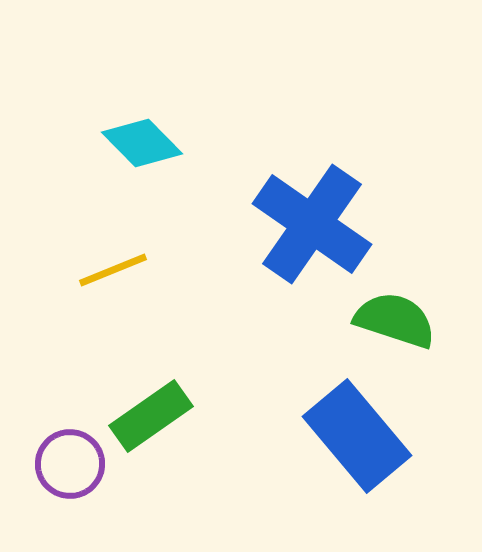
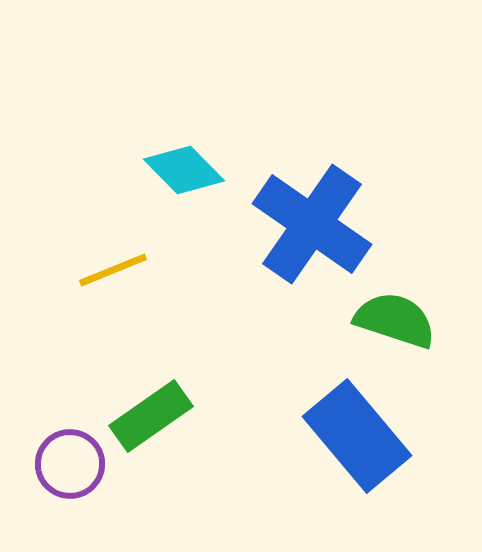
cyan diamond: moved 42 px right, 27 px down
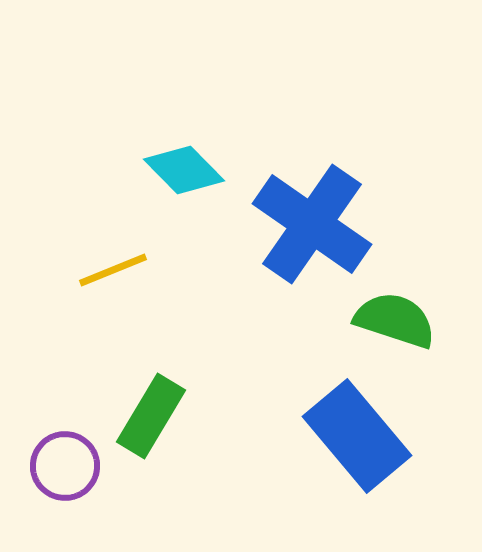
green rectangle: rotated 24 degrees counterclockwise
purple circle: moved 5 px left, 2 px down
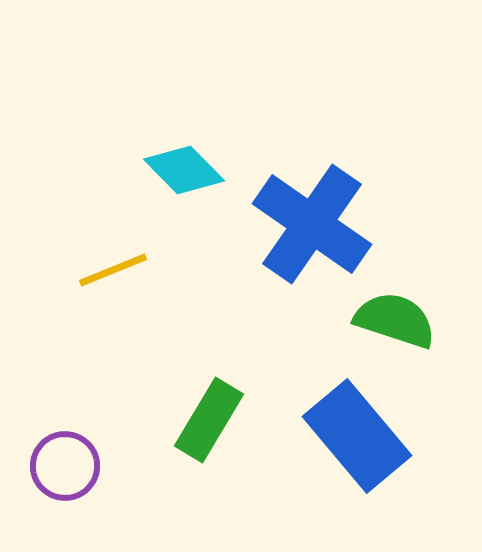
green rectangle: moved 58 px right, 4 px down
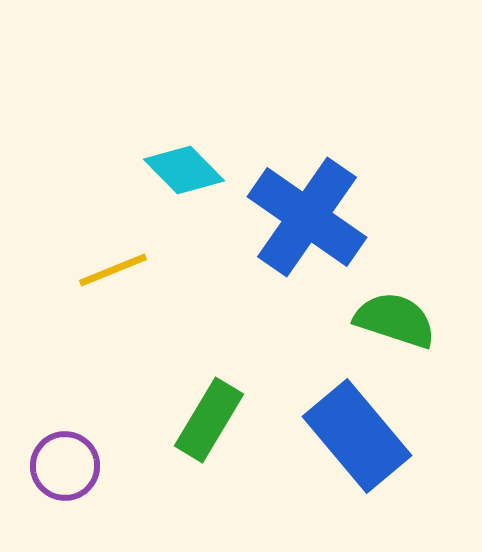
blue cross: moved 5 px left, 7 px up
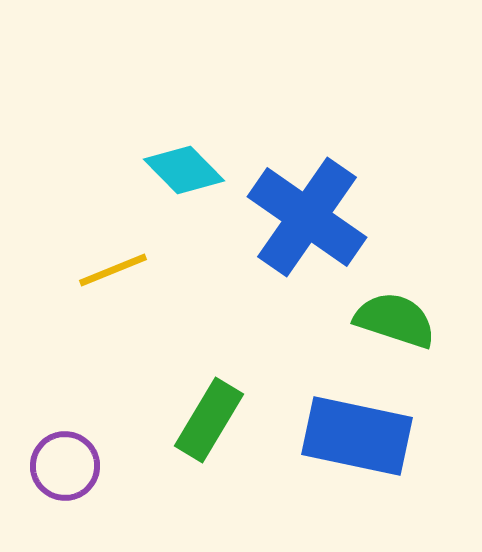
blue rectangle: rotated 38 degrees counterclockwise
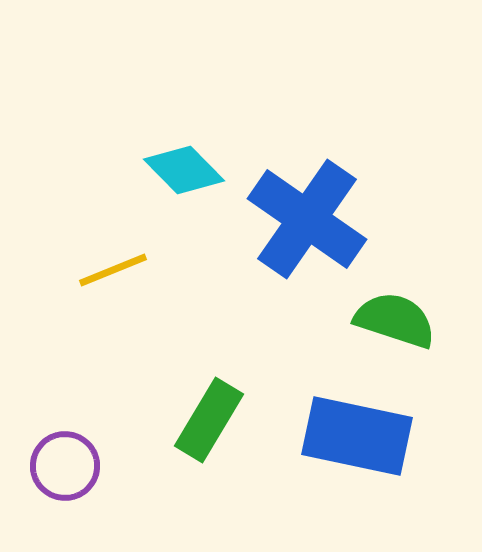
blue cross: moved 2 px down
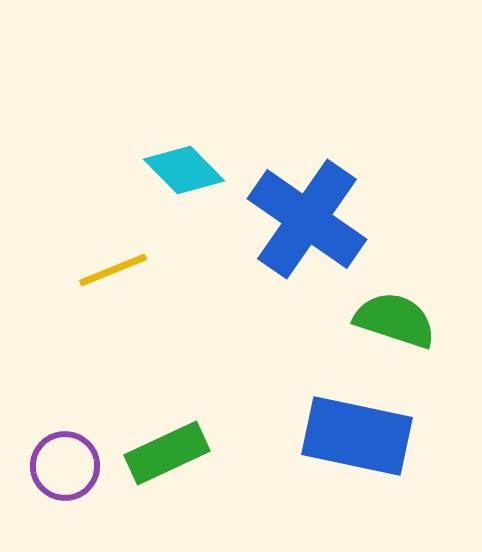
green rectangle: moved 42 px left, 33 px down; rotated 34 degrees clockwise
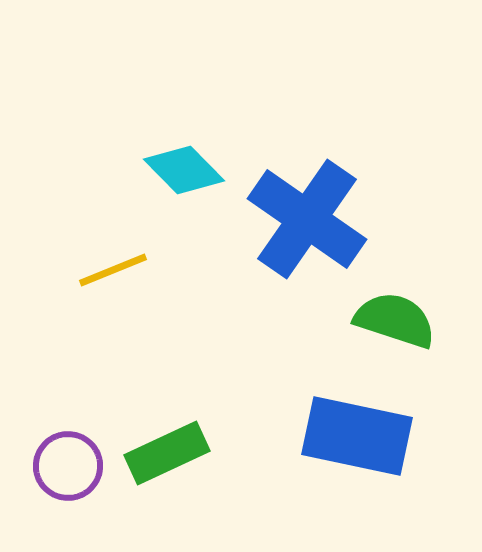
purple circle: moved 3 px right
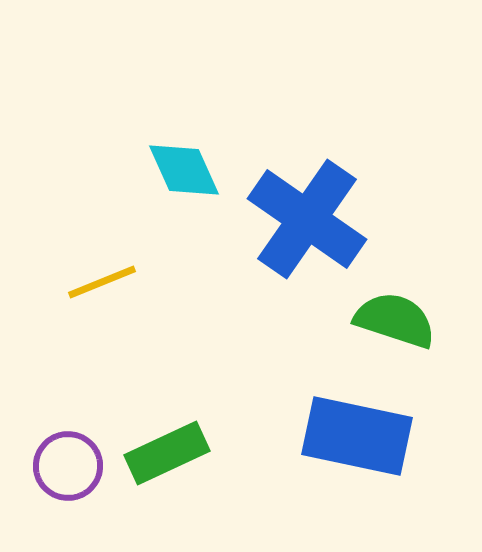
cyan diamond: rotated 20 degrees clockwise
yellow line: moved 11 px left, 12 px down
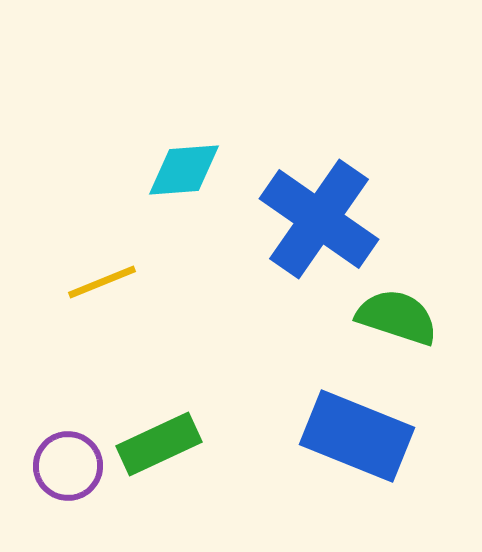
cyan diamond: rotated 70 degrees counterclockwise
blue cross: moved 12 px right
green semicircle: moved 2 px right, 3 px up
blue rectangle: rotated 10 degrees clockwise
green rectangle: moved 8 px left, 9 px up
